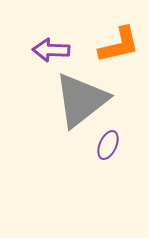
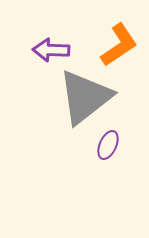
orange L-shape: rotated 21 degrees counterclockwise
gray triangle: moved 4 px right, 3 px up
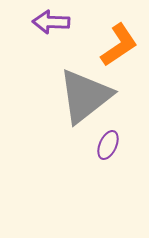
purple arrow: moved 28 px up
gray triangle: moved 1 px up
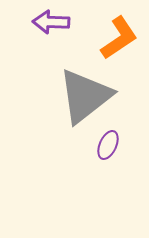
orange L-shape: moved 7 px up
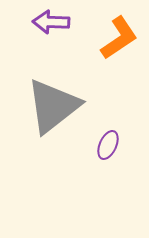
gray triangle: moved 32 px left, 10 px down
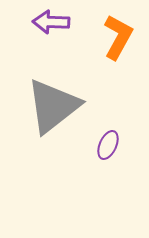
orange L-shape: moved 1 px left, 1 px up; rotated 27 degrees counterclockwise
